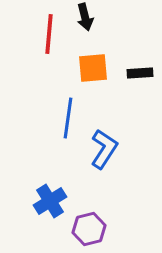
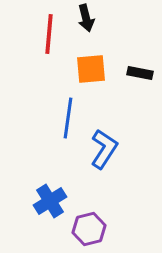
black arrow: moved 1 px right, 1 px down
orange square: moved 2 px left, 1 px down
black rectangle: rotated 15 degrees clockwise
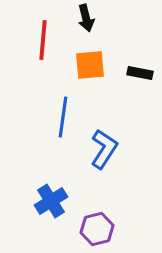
red line: moved 6 px left, 6 px down
orange square: moved 1 px left, 4 px up
blue line: moved 5 px left, 1 px up
blue cross: moved 1 px right
purple hexagon: moved 8 px right
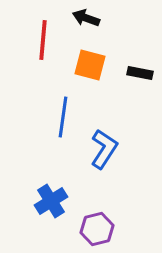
black arrow: rotated 124 degrees clockwise
orange square: rotated 20 degrees clockwise
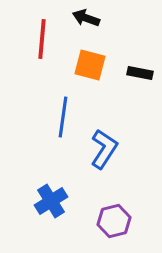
red line: moved 1 px left, 1 px up
purple hexagon: moved 17 px right, 8 px up
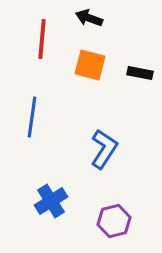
black arrow: moved 3 px right
blue line: moved 31 px left
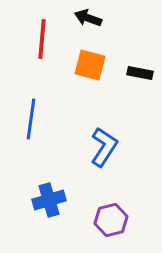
black arrow: moved 1 px left
blue line: moved 1 px left, 2 px down
blue L-shape: moved 2 px up
blue cross: moved 2 px left, 1 px up; rotated 16 degrees clockwise
purple hexagon: moved 3 px left, 1 px up
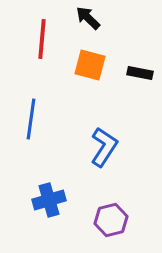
black arrow: rotated 24 degrees clockwise
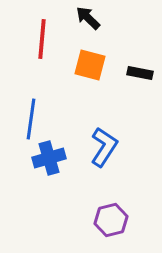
blue cross: moved 42 px up
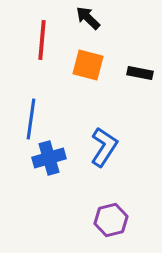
red line: moved 1 px down
orange square: moved 2 px left
